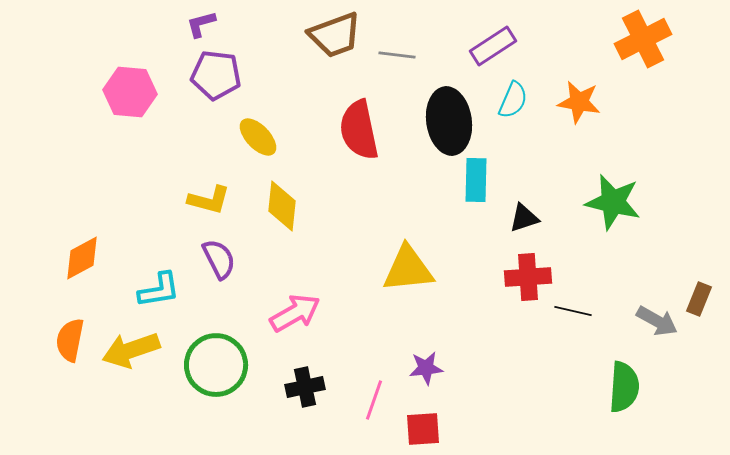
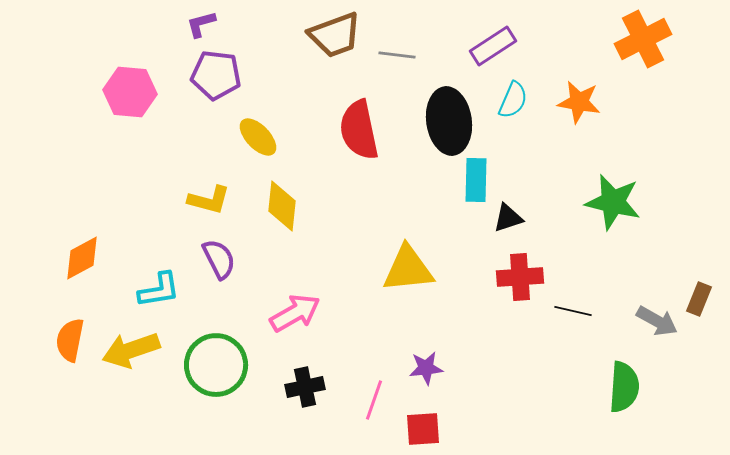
black triangle: moved 16 px left
red cross: moved 8 px left
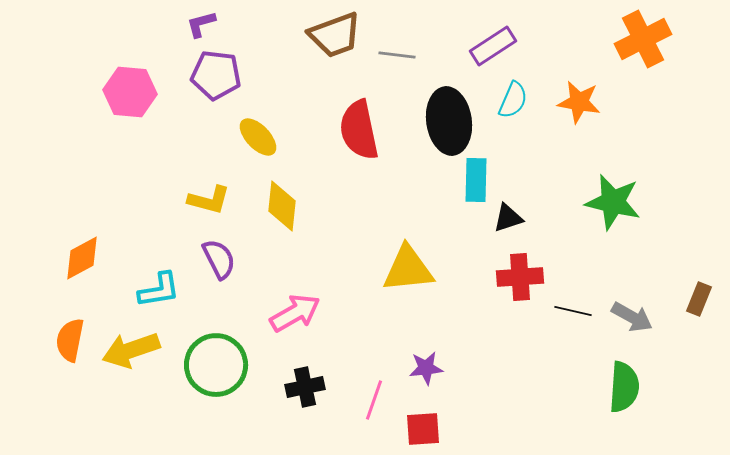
gray arrow: moved 25 px left, 4 px up
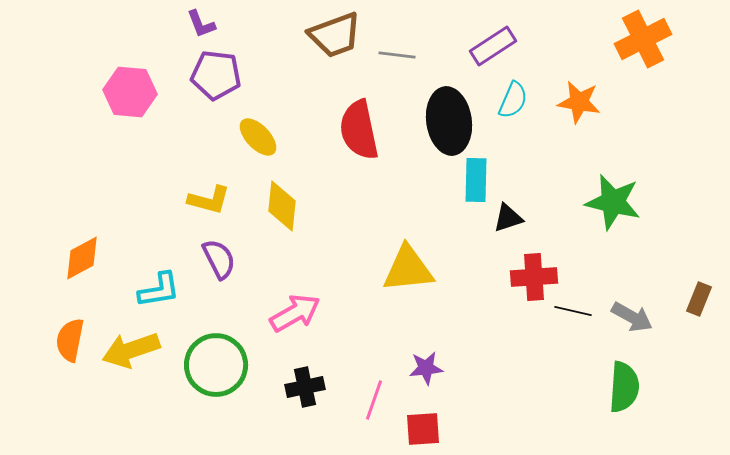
purple L-shape: rotated 96 degrees counterclockwise
red cross: moved 14 px right
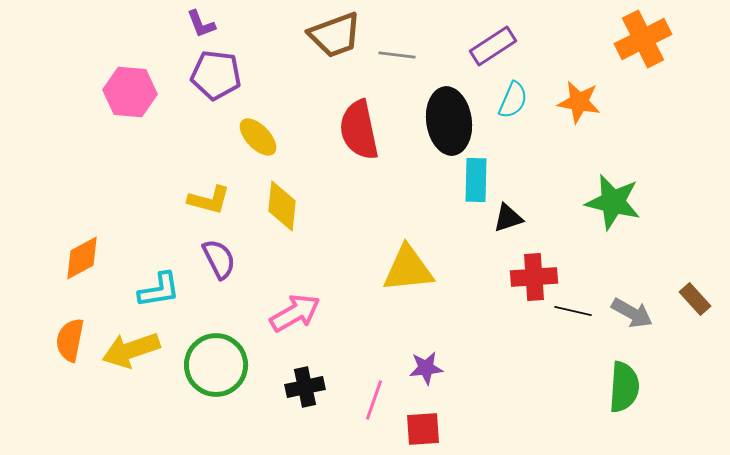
brown rectangle: moved 4 px left; rotated 64 degrees counterclockwise
gray arrow: moved 4 px up
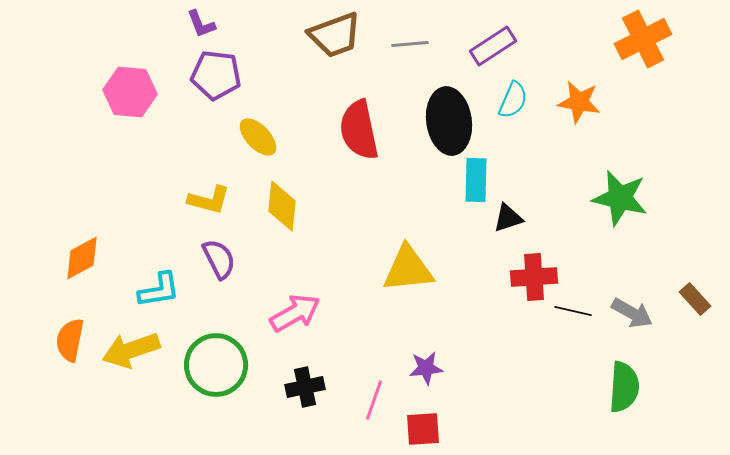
gray line: moved 13 px right, 11 px up; rotated 12 degrees counterclockwise
green star: moved 7 px right, 4 px up
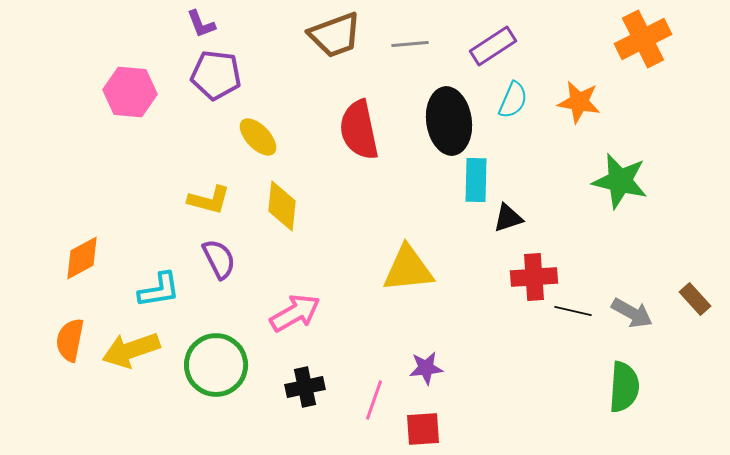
green star: moved 17 px up
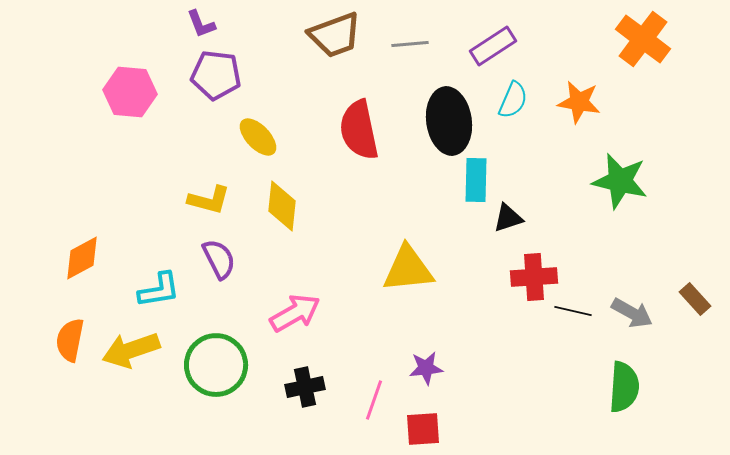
orange cross: rotated 26 degrees counterclockwise
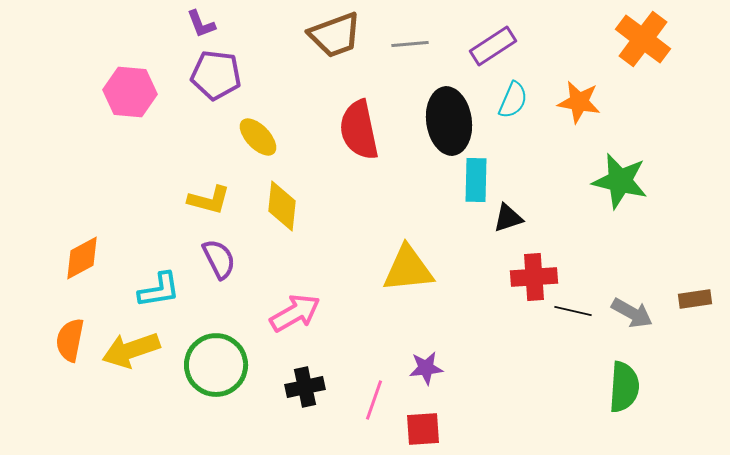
brown rectangle: rotated 56 degrees counterclockwise
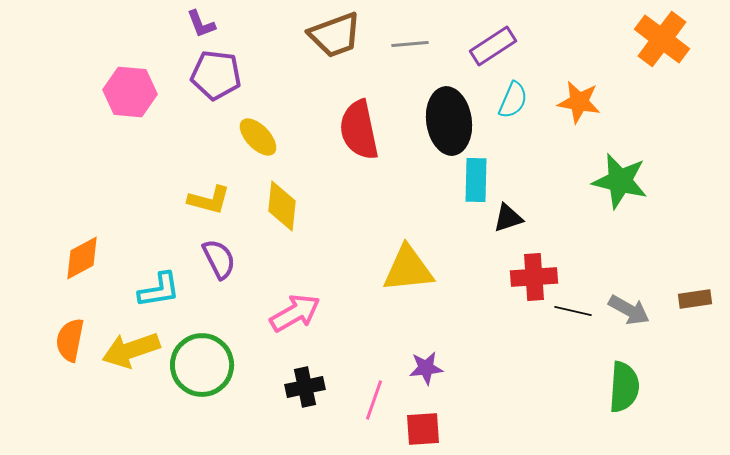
orange cross: moved 19 px right
gray arrow: moved 3 px left, 3 px up
green circle: moved 14 px left
